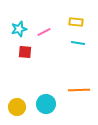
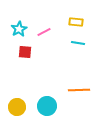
cyan star: rotated 14 degrees counterclockwise
cyan circle: moved 1 px right, 2 px down
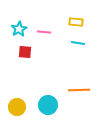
pink line: rotated 32 degrees clockwise
cyan circle: moved 1 px right, 1 px up
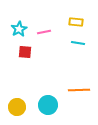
pink line: rotated 16 degrees counterclockwise
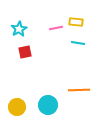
pink line: moved 12 px right, 4 px up
red square: rotated 16 degrees counterclockwise
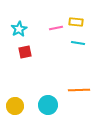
yellow circle: moved 2 px left, 1 px up
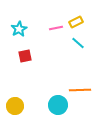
yellow rectangle: rotated 32 degrees counterclockwise
cyan line: rotated 32 degrees clockwise
red square: moved 4 px down
orange line: moved 1 px right
cyan circle: moved 10 px right
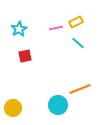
orange line: moved 1 px up; rotated 20 degrees counterclockwise
yellow circle: moved 2 px left, 2 px down
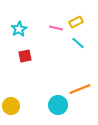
pink line: rotated 24 degrees clockwise
yellow circle: moved 2 px left, 2 px up
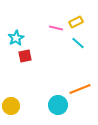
cyan star: moved 3 px left, 9 px down
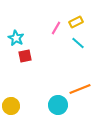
pink line: rotated 72 degrees counterclockwise
cyan star: rotated 14 degrees counterclockwise
